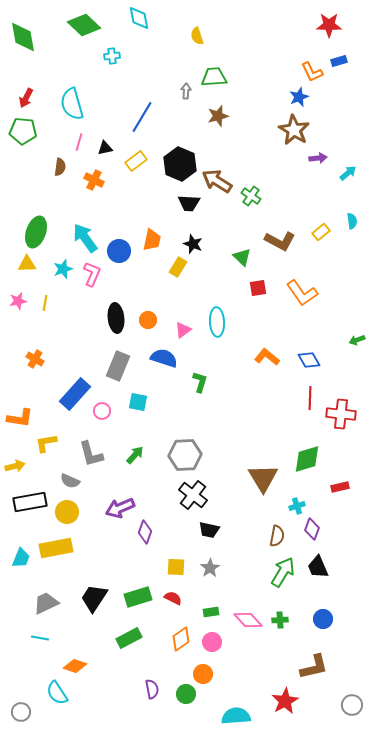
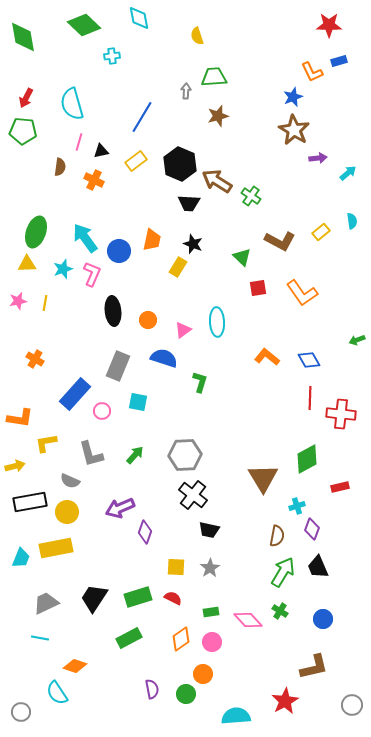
blue star at (299, 97): moved 6 px left
black triangle at (105, 148): moved 4 px left, 3 px down
black ellipse at (116, 318): moved 3 px left, 7 px up
green diamond at (307, 459): rotated 12 degrees counterclockwise
green cross at (280, 620): moved 9 px up; rotated 35 degrees clockwise
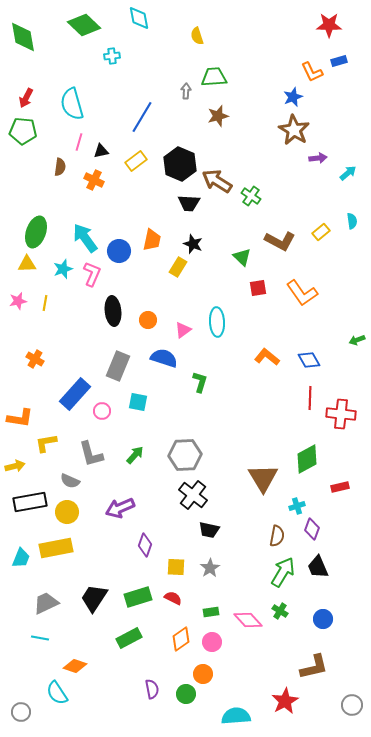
purple diamond at (145, 532): moved 13 px down
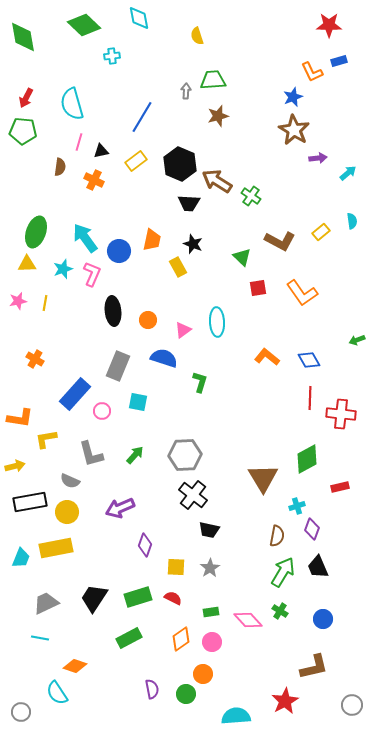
green trapezoid at (214, 77): moved 1 px left, 3 px down
yellow rectangle at (178, 267): rotated 60 degrees counterclockwise
yellow L-shape at (46, 443): moved 4 px up
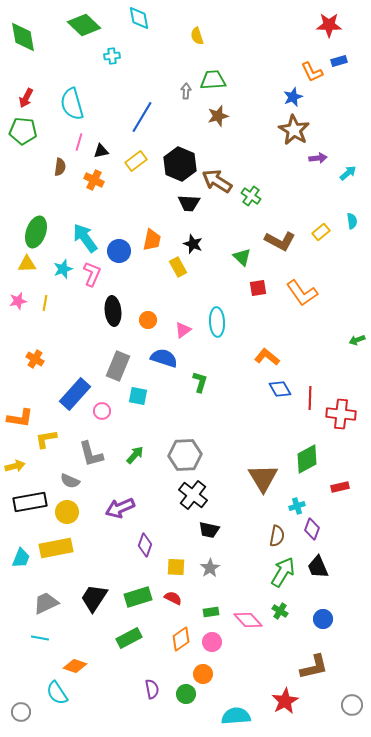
blue diamond at (309, 360): moved 29 px left, 29 px down
cyan square at (138, 402): moved 6 px up
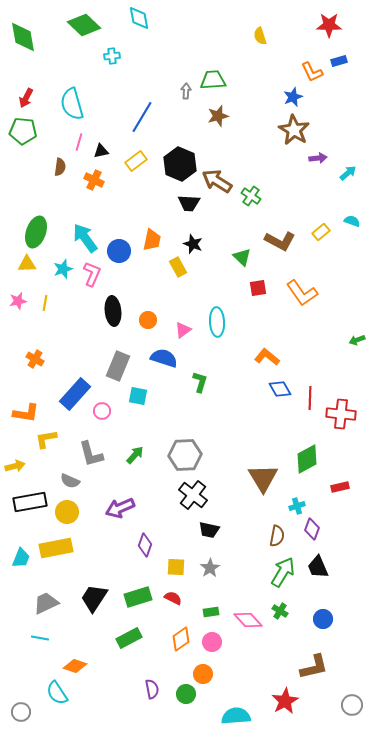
yellow semicircle at (197, 36): moved 63 px right
cyan semicircle at (352, 221): rotated 63 degrees counterclockwise
orange L-shape at (20, 418): moved 6 px right, 5 px up
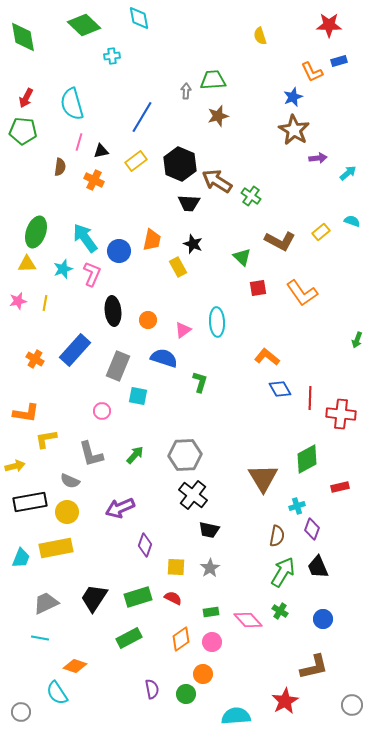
green arrow at (357, 340): rotated 49 degrees counterclockwise
blue rectangle at (75, 394): moved 44 px up
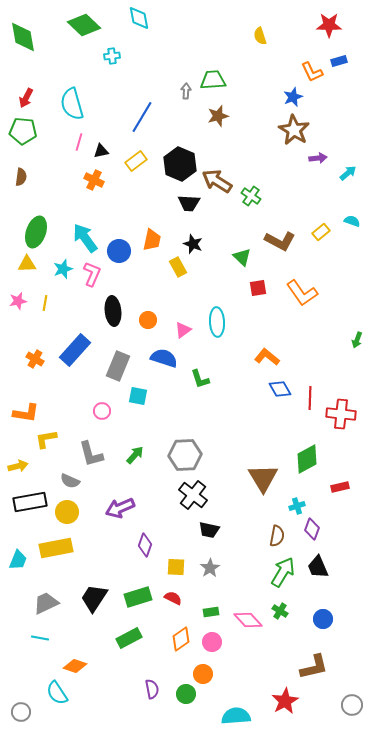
brown semicircle at (60, 167): moved 39 px left, 10 px down
green L-shape at (200, 382): moved 3 px up; rotated 145 degrees clockwise
yellow arrow at (15, 466): moved 3 px right
cyan trapezoid at (21, 558): moved 3 px left, 2 px down
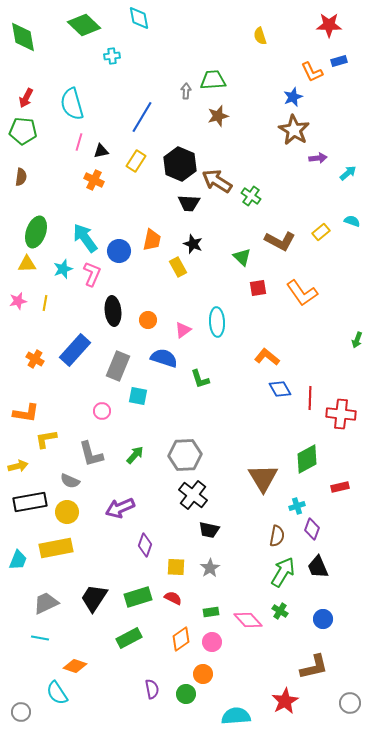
yellow rectangle at (136, 161): rotated 20 degrees counterclockwise
gray circle at (352, 705): moved 2 px left, 2 px up
